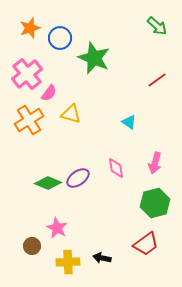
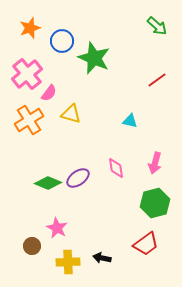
blue circle: moved 2 px right, 3 px down
cyan triangle: moved 1 px right, 1 px up; rotated 21 degrees counterclockwise
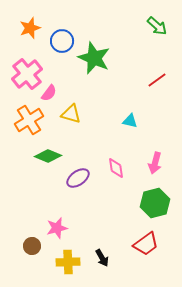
green diamond: moved 27 px up
pink star: rotated 30 degrees clockwise
black arrow: rotated 132 degrees counterclockwise
